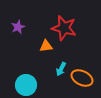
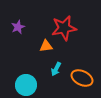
red star: rotated 25 degrees counterclockwise
cyan arrow: moved 5 px left
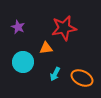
purple star: rotated 24 degrees counterclockwise
orange triangle: moved 2 px down
cyan arrow: moved 1 px left, 5 px down
cyan circle: moved 3 px left, 23 px up
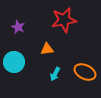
red star: moved 8 px up
orange triangle: moved 1 px right, 1 px down
cyan circle: moved 9 px left
orange ellipse: moved 3 px right, 6 px up
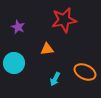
cyan circle: moved 1 px down
cyan arrow: moved 5 px down
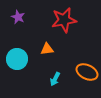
purple star: moved 10 px up
cyan circle: moved 3 px right, 4 px up
orange ellipse: moved 2 px right
